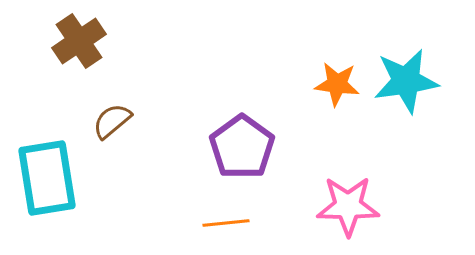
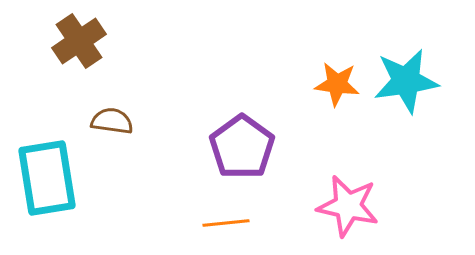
brown semicircle: rotated 48 degrees clockwise
pink star: rotated 12 degrees clockwise
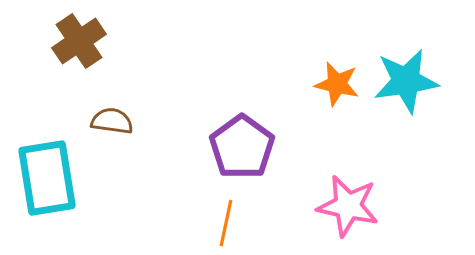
orange star: rotated 6 degrees clockwise
orange line: rotated 72 degrees counterclockwise
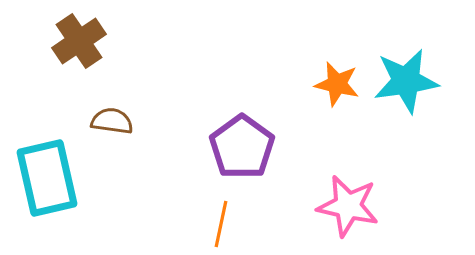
cyan rectangle: rotated 4 degrees counterclockwise
orange line: moved 5 px left, 1 px down
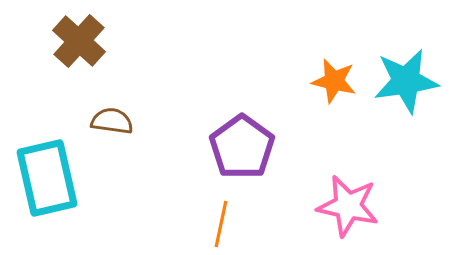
brown cross: rotated 14 degrees counterclockwise
orange star: moved 3 px left, 3 px up
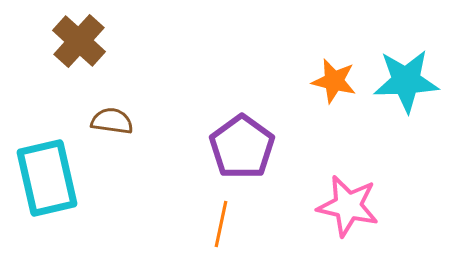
cyan star: rotated 6 degrees clockwise
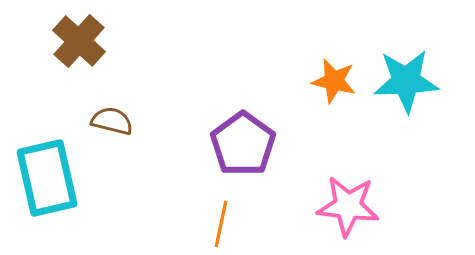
brown semicircle: rotated 6 degrees clockwise
purple pentagon: moved 1 px right, 3 px up
pink star: rotated 6 degrees counterclockwise
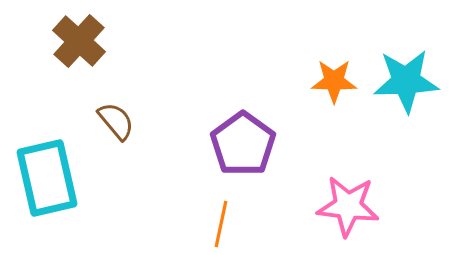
orange star: rotated 12 degrees counterclockwise
brown semicircle: moved 4 px right; rotated 36 degrees clockwise
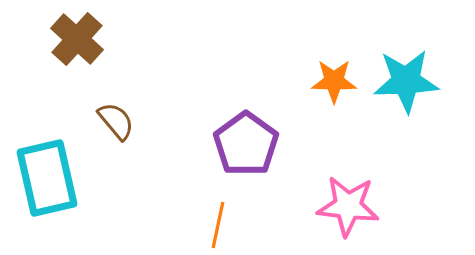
brown cross: moved 2 px left, 2 px up
purple pentagon: moved 3 px right
orange line: moved 3 px left, 1 px down
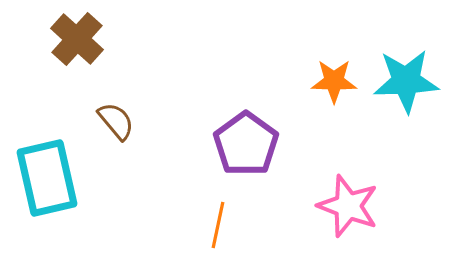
pink star: rotated 14 degrees clockwise
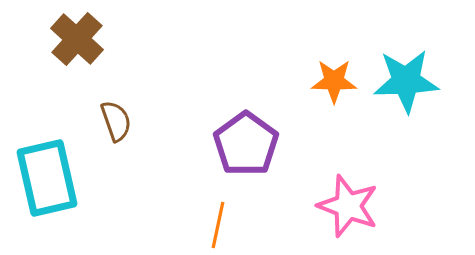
brown semicircle: rotated 21 degrees clockwise
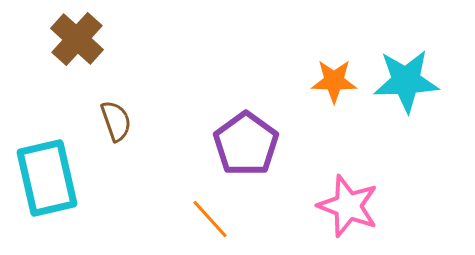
orange line: moved 8 px left, 6 px up; rotated 54 degrees counterclockwise
